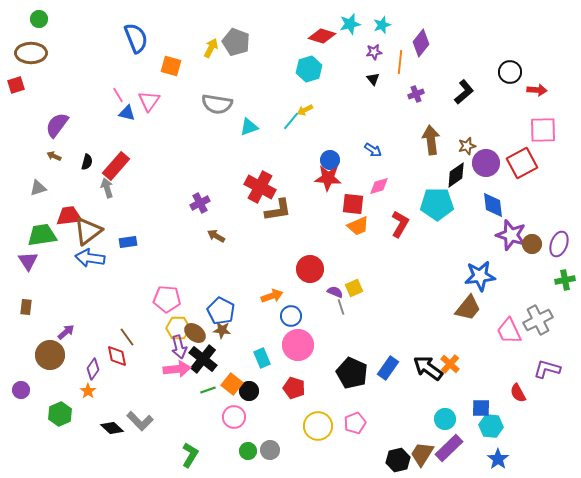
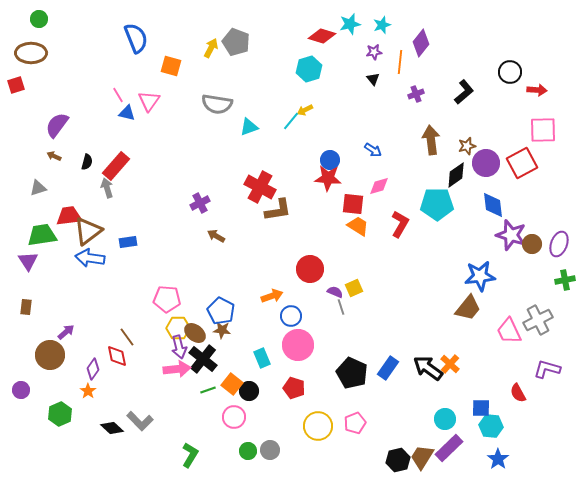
orange trapezoid at (358, 226): rotated 125 degrees counterclockwise
brown trapezoid at (422, 454): moved 3 px down
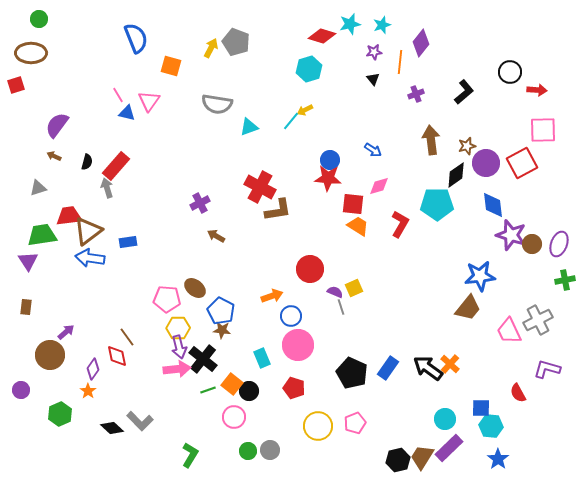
brown ellipse at (195, 333): moved 45 px up
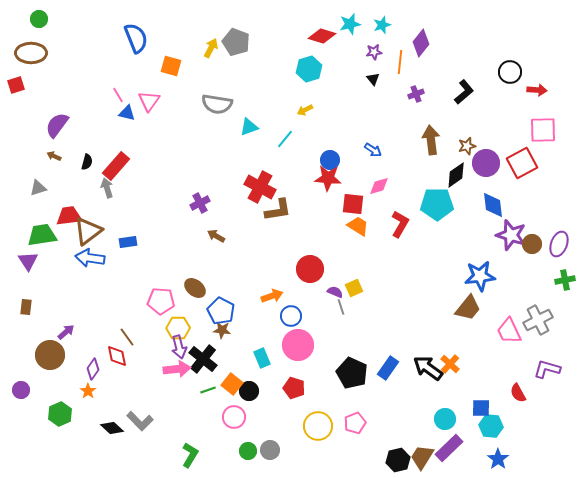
cyan line at (291, 121): moved 6 px left, 18 px down
pink pentagon at (167, 299): moved 6 px left, 2 px down
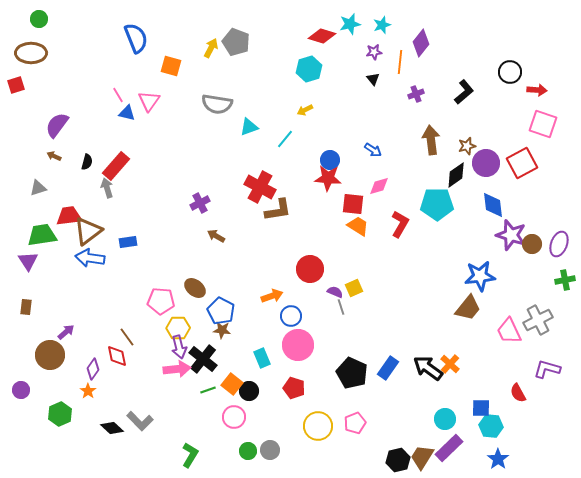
pink square at (543, 130): moved 6 px up; rotated 20 degrees clockwise
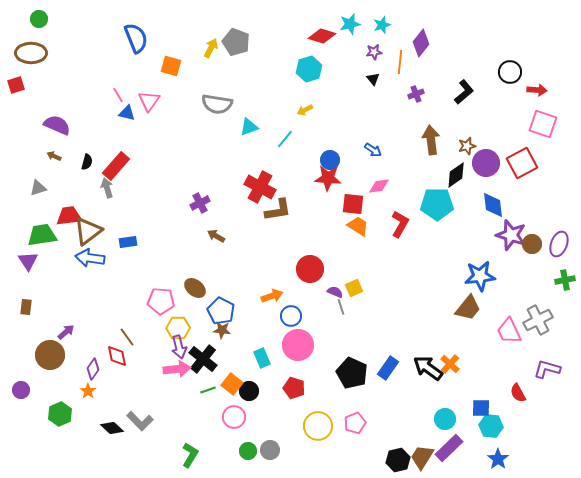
purple semicircle at (57, 125): rotated 76 degrees clockwise
pink diamond at (379, 186): rotated 10 degrees clockwise
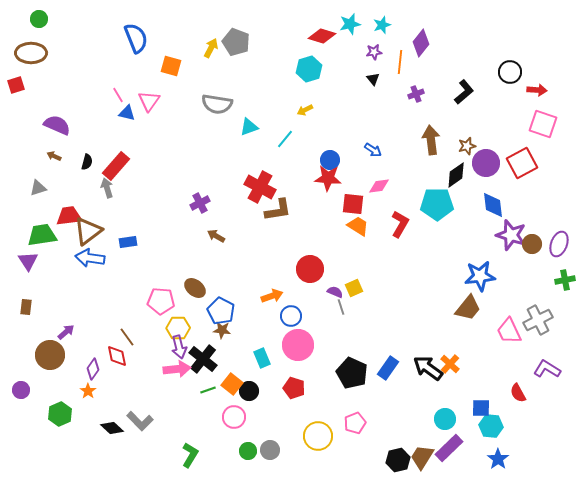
purple L-shape at (547, 369): rotated 16 degrees clockwise
yellow circle at (318, 426): moved 10 px down
